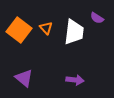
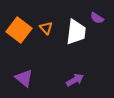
white trapezoid: moved 2 px right
purple arrow: rotated 36 degrees counterclockwise
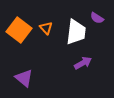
purple arrow: moved 8 px right, 17 px up
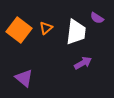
orange triangle: rotated 32 degrees clockwise
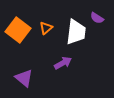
orange square: moved 1 px left
purple arrow: moved 20 px left
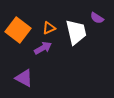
orange triangle: moved 3 px right; rotated 16 degrees clockwise
white trapezoid: rotated 20 degrees counterclockwise
purple arrow: moved 20 px left, 15 px up
purple triangle: rotated 12 degrees counterclockwise
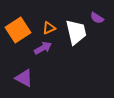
orange square: rotated 20 degrees clockwise
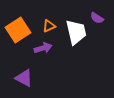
orange triangle: moved 2 px up
purple arrow: rotated 12 degrees clockwise
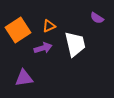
white trapezoid: moved 1 px left, 12 px down
purple triangle: rotated 36 degrees counterclockwise
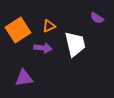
purple arrow: rotated 24 degrees clockwise
